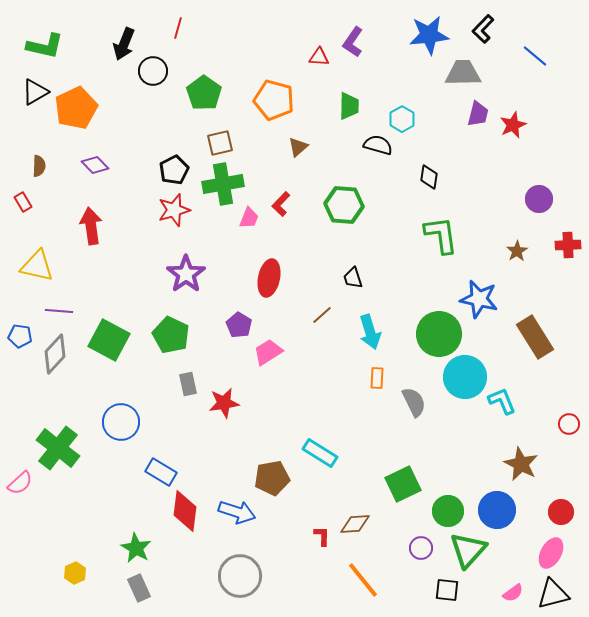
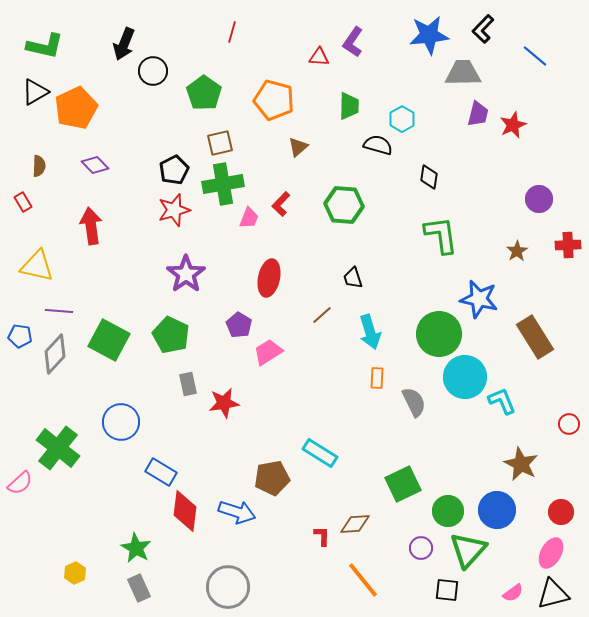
red line at (178, 28): moved 54 px right, 4 px down
gray circle at (240, 576): moved 12 px left, 11 px down
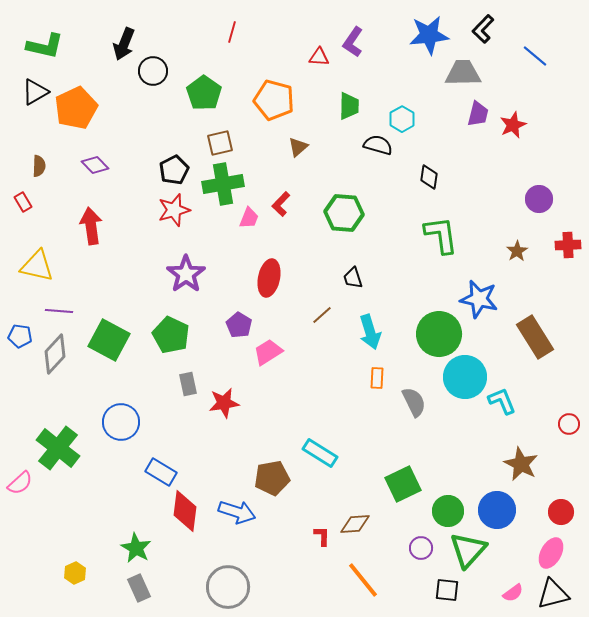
green hexagon at (344, 205): moved 8 px down
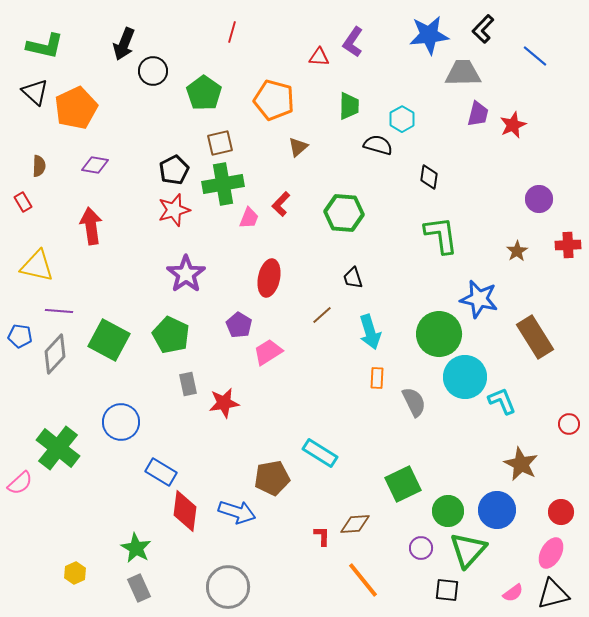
black triangle at (35, 92): rotated 48 degrees counterclockwise
purple diamond at (95, 165): rotated 36 degrees counterclockwise
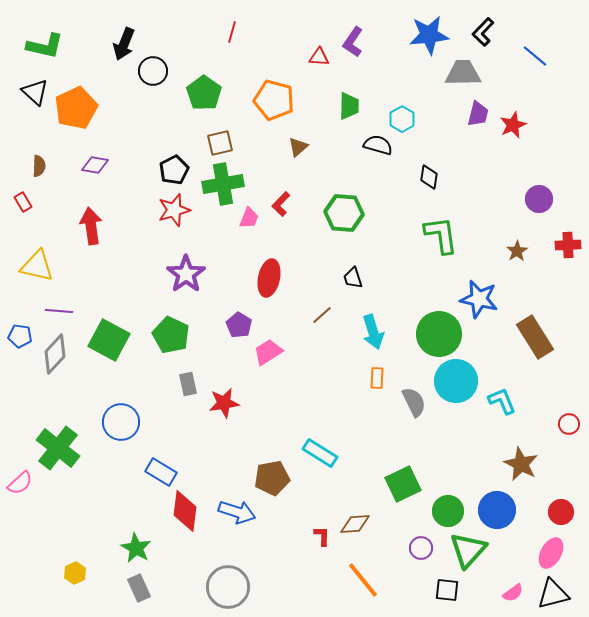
black L-shape at (483, 29): moved 3 px down
cyan arrow at (370, 332): moved 3 px right
cyan circle at (465, 377): moved 9 px left, 4 px down
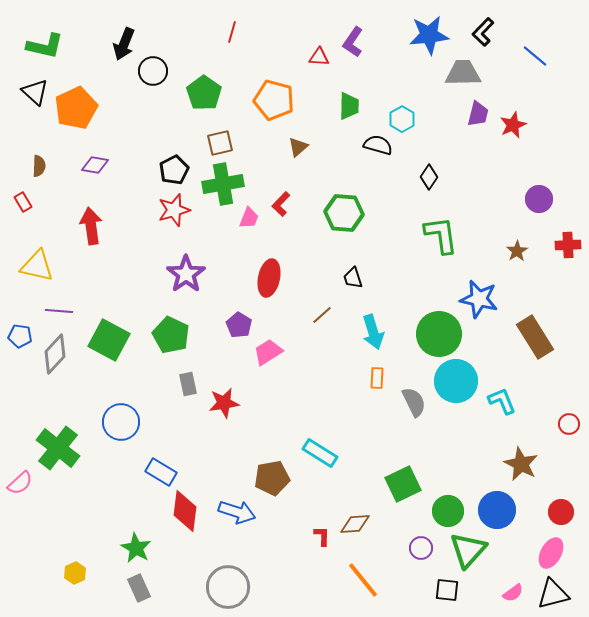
black diamond at (429, 177): rotated 25 degrees clockwise
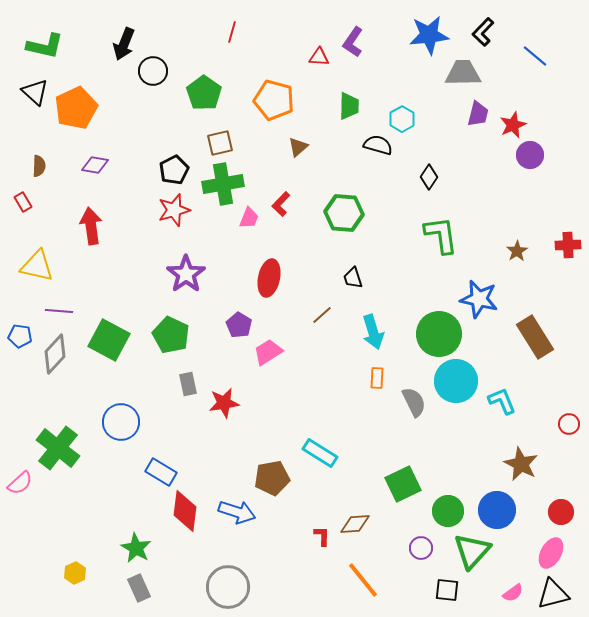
purple circle at (539, 199): moved 9 px left, 44 px up
green triangle at (468, 550): moved 4 px right, 1 px down
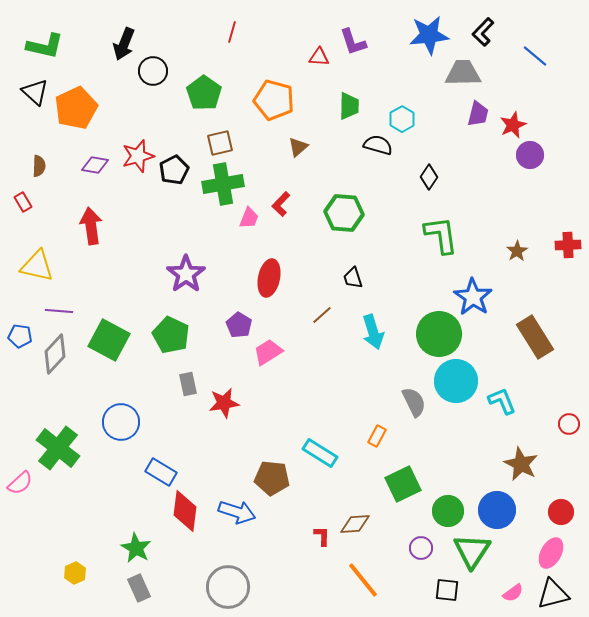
purple L-shape at (353, 42): rotated 52 degrees counterclockwise
red star at (174, 210): moved 36 px left, 54 px up
blue star at (479, 299): moved 6 px left, 2 px up; rotated 21 degrees clockwise
orange rectangle at (377, 378): moved 58 px down; rotated 25 degrees clockwise
brown pentagon at (272, 478): rotated 16 degrees clockwise
green triangle at (472, 551): rotated 9 degrees counterclockwise
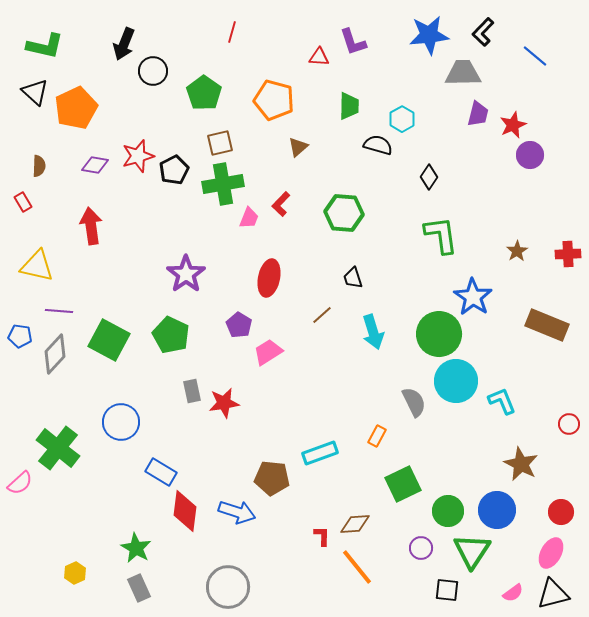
red cross at (568, 245): moved 9 px down
brown rectangle at (535, 337): moved 12 px right, 12 px up; rotated 36 degrees counterclockwise
gray rectangle at (188, 384): moved 4 px right, 7 px down
cyan rectangle at (320, 453): rotated 52 degrees counterclockwise
orange line at (363, 580): moved 6 px left, 13 px up
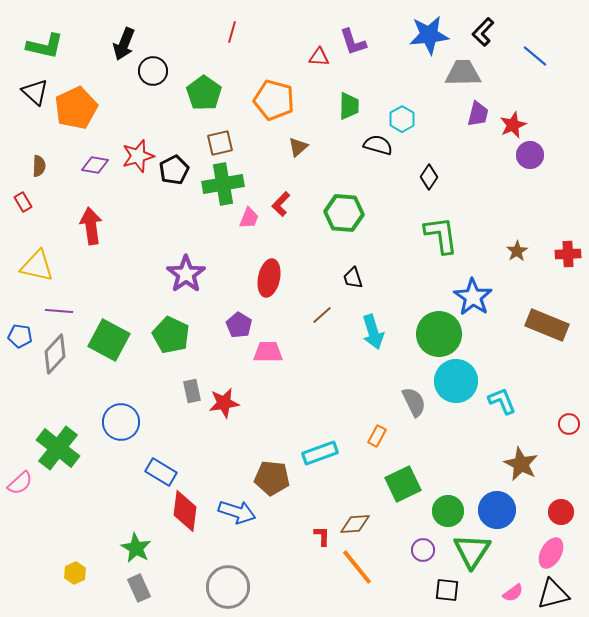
pink trapezoid at (268, 352): rotated 32 degrees clockwise
purple circle at (421, 548): moved 2 px right, 2 px down
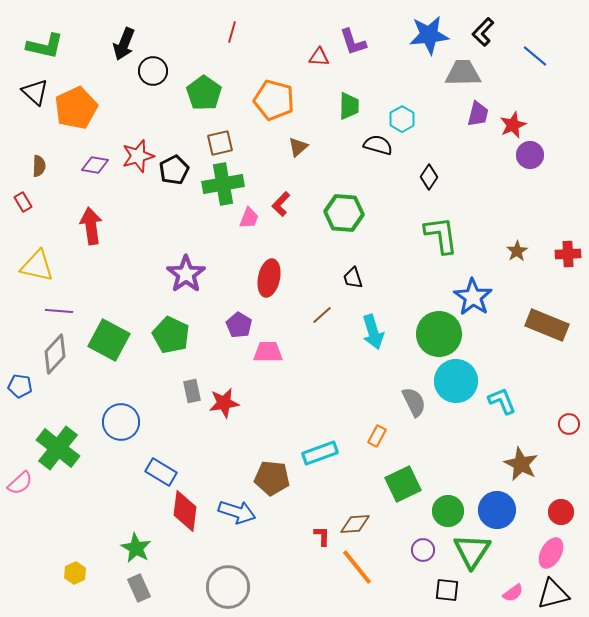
blue pentagon at (20, 336): moved 50 px down
